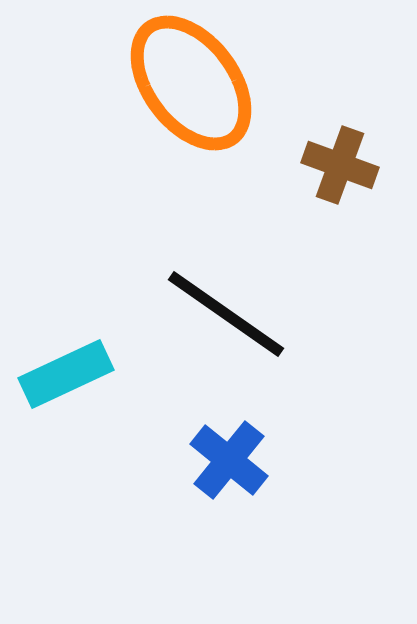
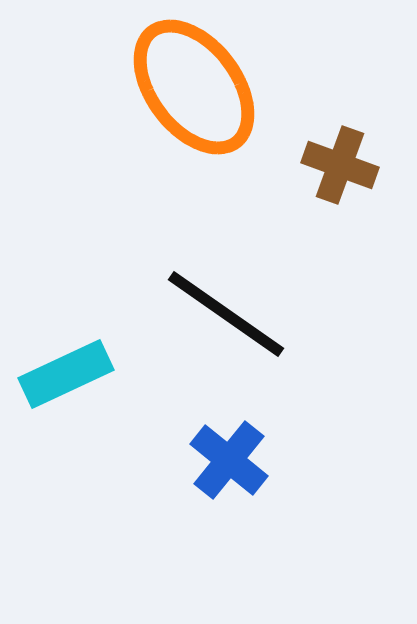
orange ellipse: moved 3 px right, 4 px down
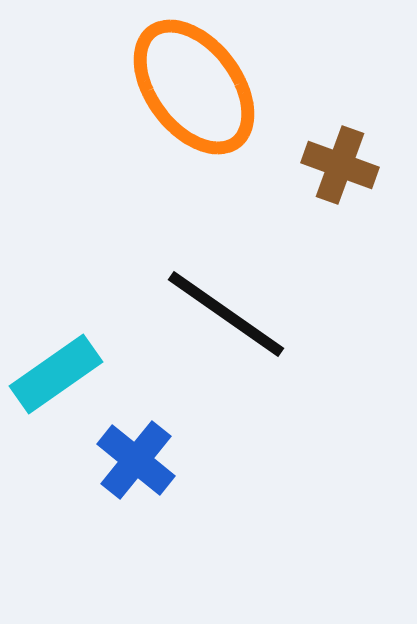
cyan rectangle: moved 10 px left; rotated 10 degrees counterclockwise
blue cross: moved 93 px left
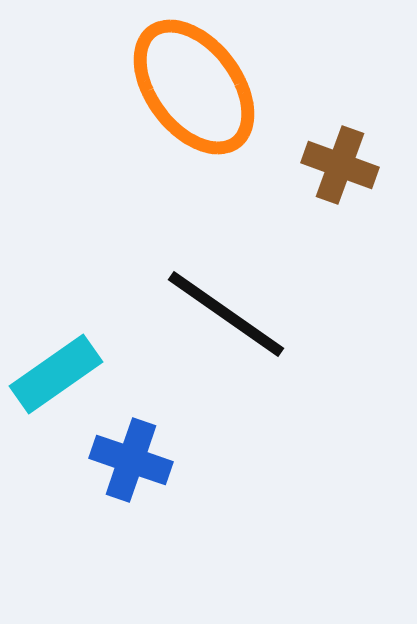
blue cross: moved 5 px left; rotated 20 degrees counterclockwise
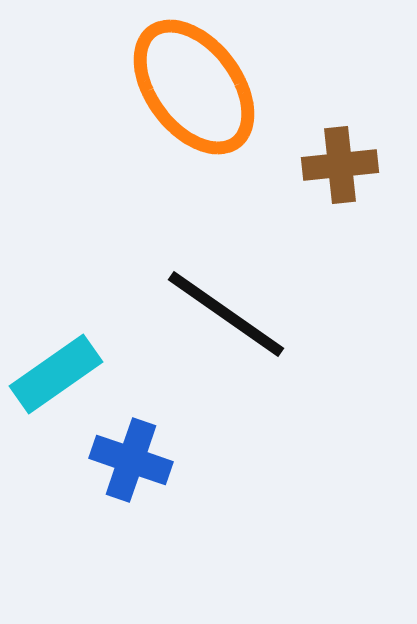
brown cross: rotated 26 degrees counterclockwise
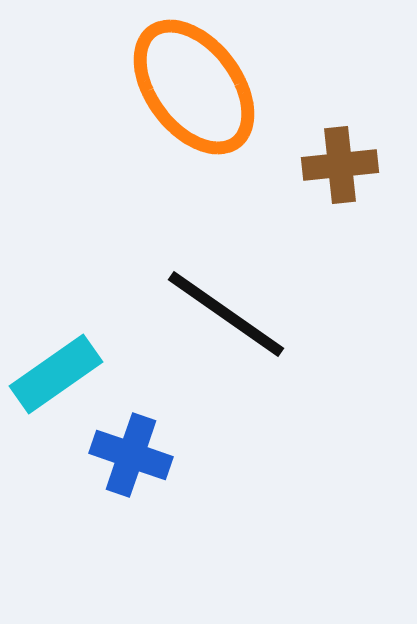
blue cross: moved 5 px up
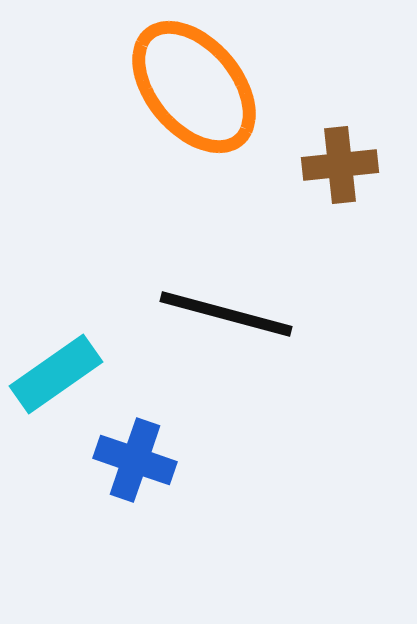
orange ellipse: rotated 3 degrees counterclockwise
black line: rotated 20 degrees counterclockwise
blue cross: moved 4 px right, 5 px down
